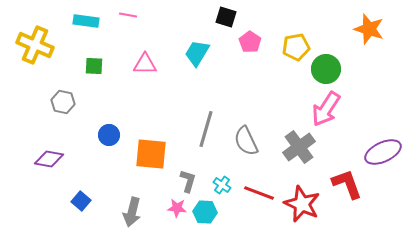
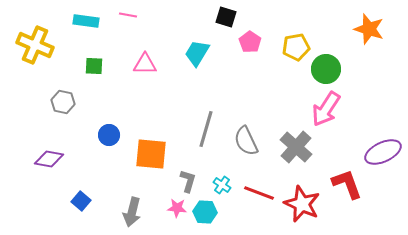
gray cross: moved 3 px left; rotated 12 degrees counterclockwise
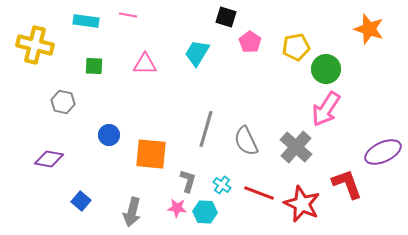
yellow cross: rotated 9 degrees counterclockwise
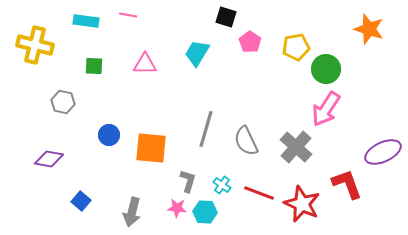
orange square: moved 6 px up
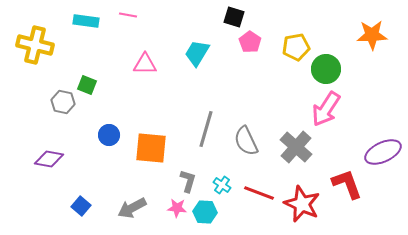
black square: moved 8 px right
orange star: moved 3 px right, 6 px down; rotated 20 degrees counterclockwise
green square: moved 7 px left, 19 px down; rotated 18 degrees clockwise
blue square: moved 5 px down
gray arrow: moved 4 px up; rotated 48 degrees clockwise
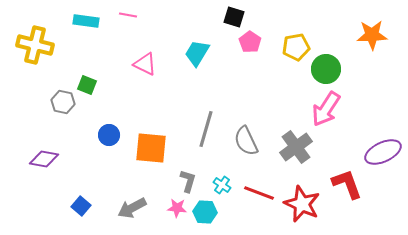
pink triangle: rotated 25 degrees clockwise
gray cross: rotated 12 degrees clockwise
purple diamond: moved 5 px left
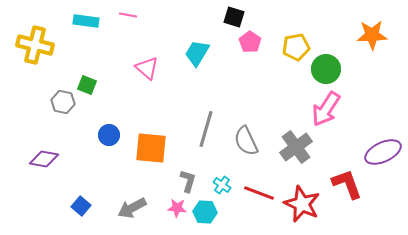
pink triangle: moved 2 px right, 4 px down; rotated 15 degrees clockwise
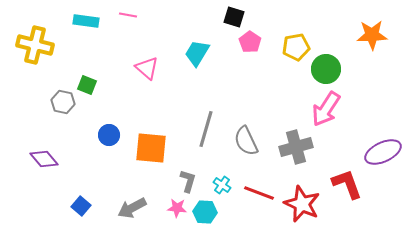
gray cross: rotated 20 degrees clockwise
purple diamond: rotated 40 degrees clockwise
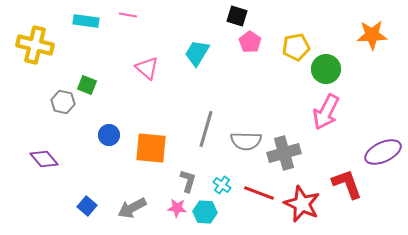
black square: moved 3 px right, 1 px up
pink arrow: moved 3 px down; rotated 6 degrees counterclockwise
gray semicircle: rotated 64 degrees counterclockwise
gray cross: moved 12 px left, 6 px down
blue square: moved 6 px right
